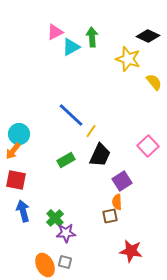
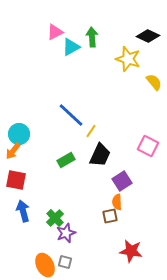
pink square: rotated 20 degrees counterclockwise
purple star: rotated 18 degrees counterclockwise
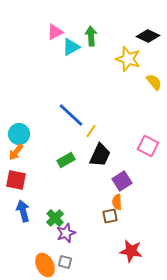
green arrow: moved 1 px left, 1 px up
orange arrow: moved 3 px right, 1 px down
